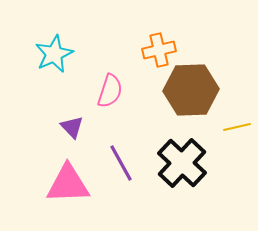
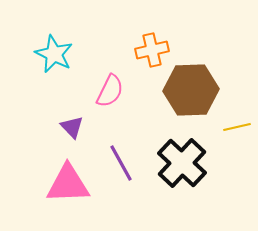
orange cross: moved 7 px left
cyan star: rotated 21 degrees counterclockwise
pink semicircle: rotated 8 degrees clockwise
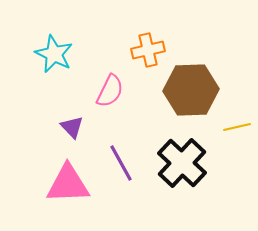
orange cross: moved 4 px left
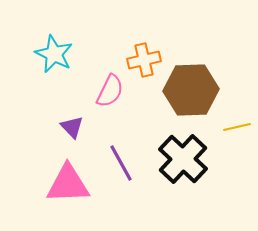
orange cross: moved 4 px left, 10 px down
black cross: moved 1 px right, 4 px up
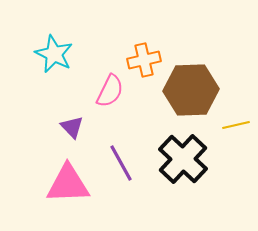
yellow line: moved 1 px left, 2 px up
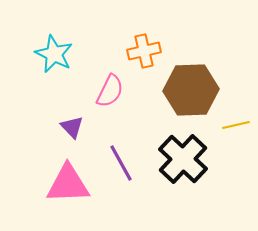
orange cross: moved 9 px up
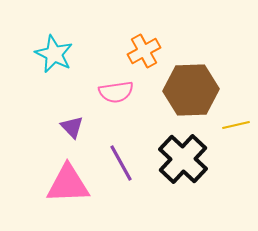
orange cross: rotated 16 degrees counterclockwise
pink semicircle: moved 6 px right, 1 px down; rotated 56 degrees clockwise
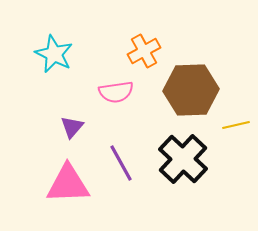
purple triangle: rotated 25 degrees clockwise
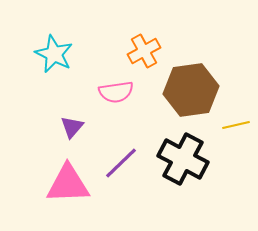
brown hexagon: rotated 6 degrees counterclockwise
black cross: rotated 15 degrees counterclockwise
purple line: rotated 75 degrees clockwise
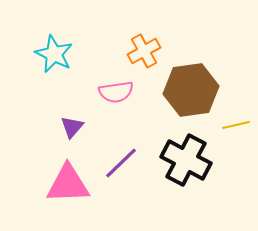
black cross: moved 3 px right, 1 px down
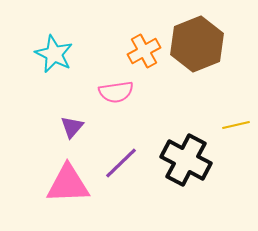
brown hexagon: moved 6 px right, 46 px up; rotated 14 degrees counterclockwise
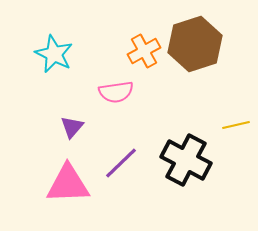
brown hexagon: moved 2 px left; rotated 4 degrees clockwise
